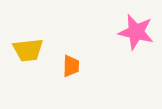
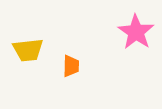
pink star: rotated 21 degrees clockwise
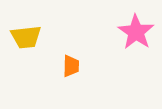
yellow trapezoid: moved 2 px left, 13 px up
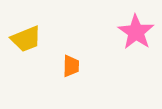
yellow trapezoid: moved 2 px down; rotated 16 degrees counterclockwise
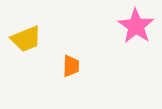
pink star: moved 6 px up
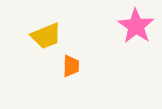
yellow trapezoid: moved 20 px right, 3 px up
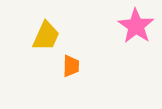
yellow trapezoid: rotated 44 degrees counterclockwise
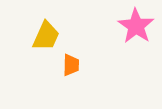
orange trapezoid: moved 1 px up
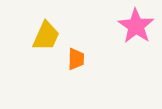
orange trapezoid: moved 5 px right, 6 px up
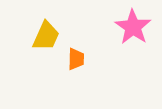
pink star: moved 3 px left, 1 px down
